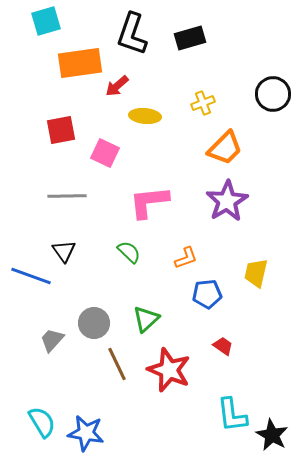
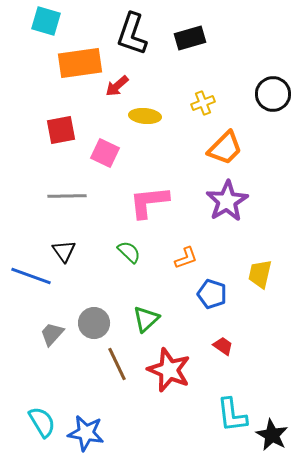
cyan square: rotated 32 degrees clockwise
yellow trapezoid: moved 4 px right, 1 px down
blue pentagon: moved 5 px right; rotated 24 degrees clockwise
gray trapezoid: moved 6 px up
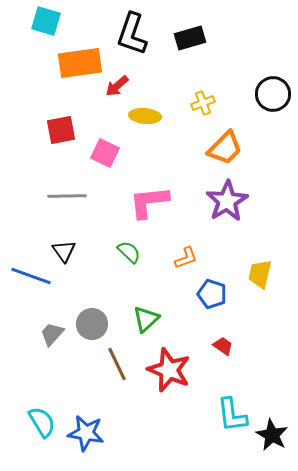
gray circle: moved 2 px left, 1 px down
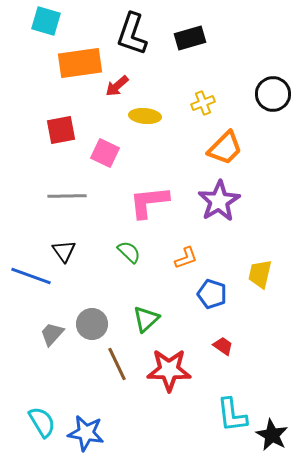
purple star: moved 8 px left
red star: rotated 21 degrees counterclockwise
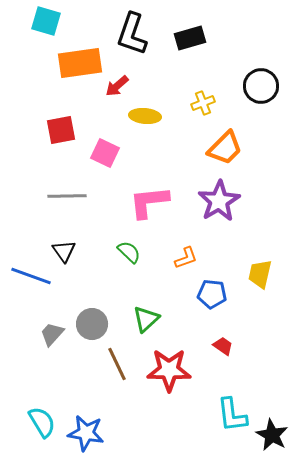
black circle: moved 12 px left, 8 px up
blue pentagon: rotated 12 degrees counterclockwise
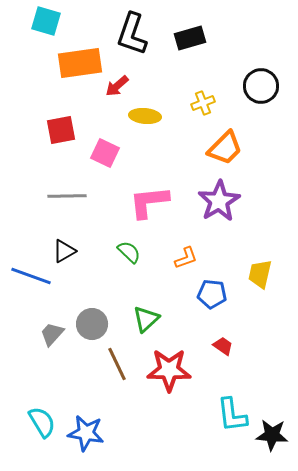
black triangle: rotated 35 degrees clockwise
black star: rotated 24 degrees counterclockwise
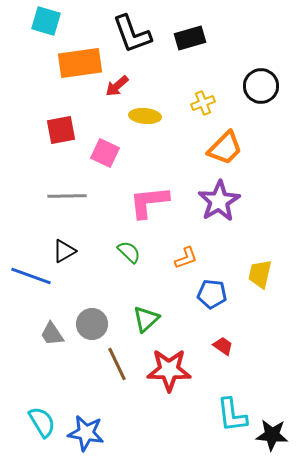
black L-shape: rotated 39 degrees counterclockwise
gray trapezoid: rotated 76 degrees counterclockwise
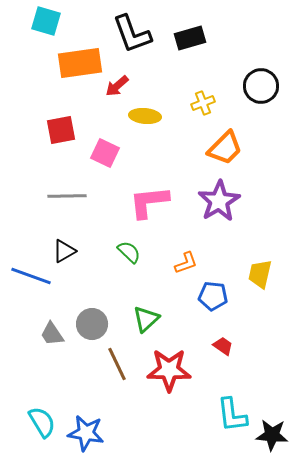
orange L-shape: moved 5 px down
blue pentagon: moved 1 px right, 2 px down
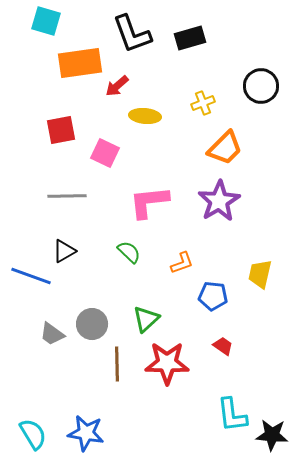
orange L-shape: moved 4 px left
gray trapezoid: rotated 20 degrees counterclockwise
brown line: rotated 24 degrees clockwise
red star: moved 2 px left, 7 px up
cyan semicircle: moved 9 px left, 12 px down
